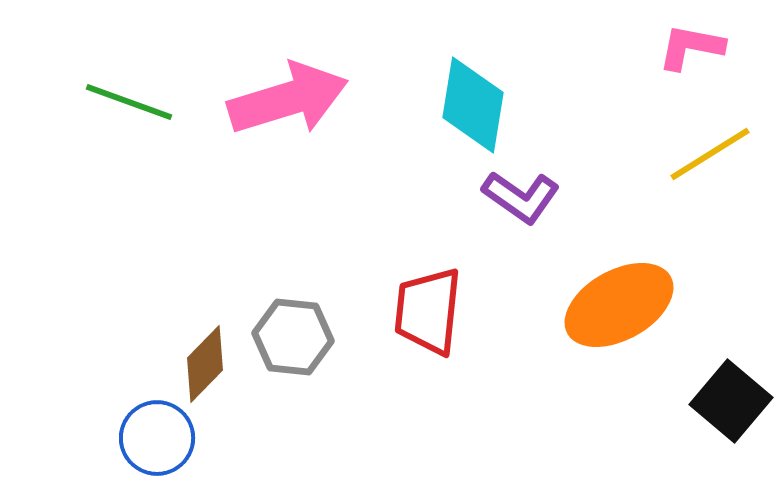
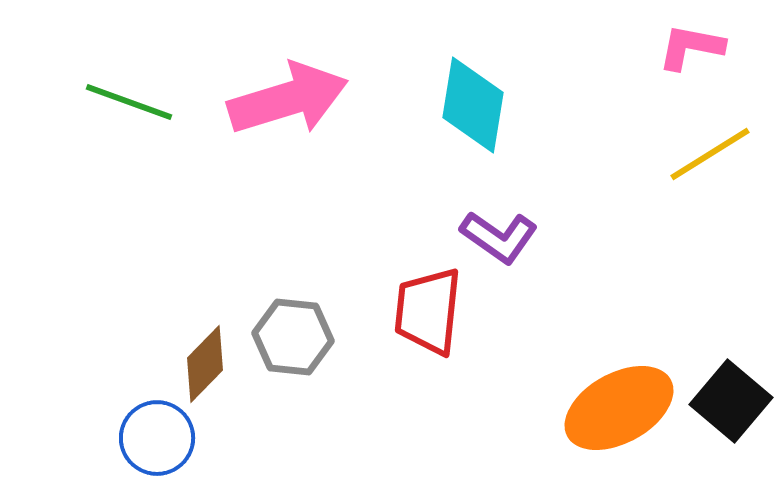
purple L-shape: moved 22 px left, 40 px down
orange ellipse: moved 103 px down
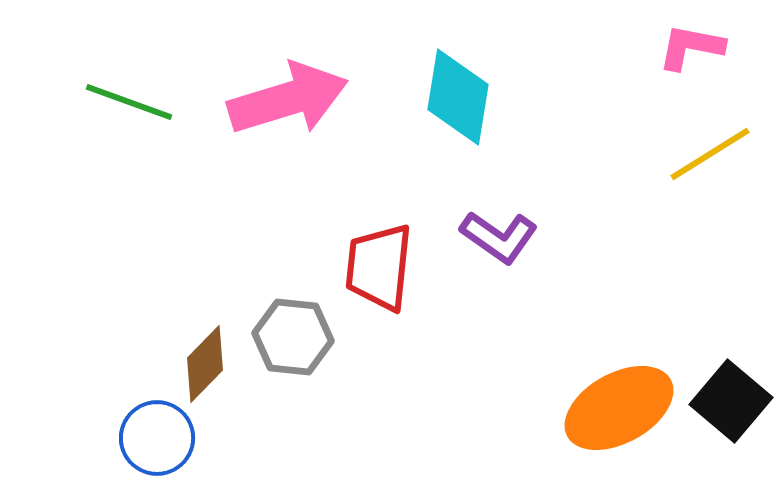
cyan diamond: moved 15 px left, 8 px up
red trapezoid: moved 49 px left, 44 px up
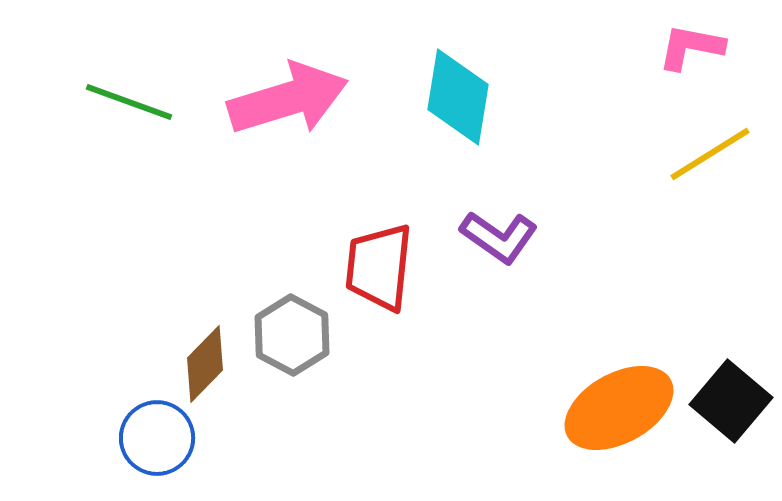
gray hexagon: moved 1 px left, 2 px up; rotated 22 degrees clockwise
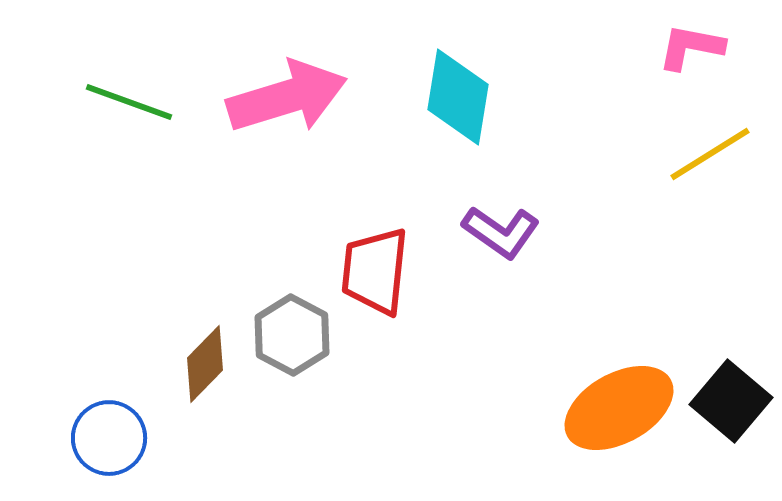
pink arrow: moved 1 px left, 2 px up
purple L-shape: moved 2 px right, 5 px up
red trapezoid: moved 4 px left, 4 px down
blue circle: moved 48 px left
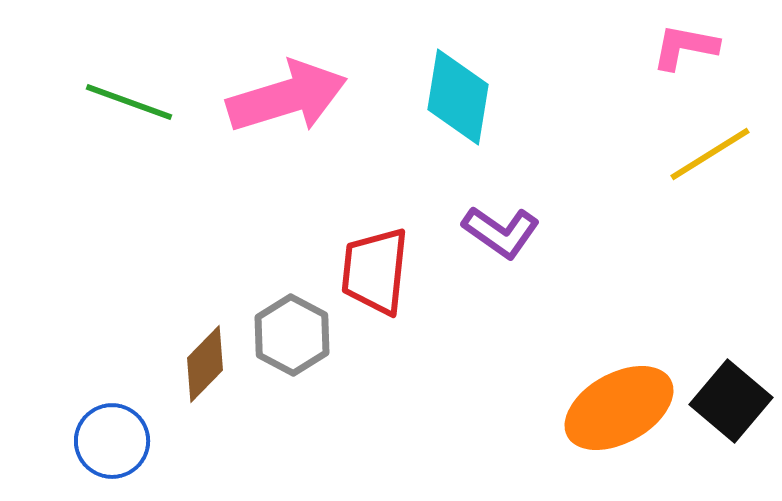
pink L-shape: moved 6 px left
blue circle: moved 3 px right, 3 px down
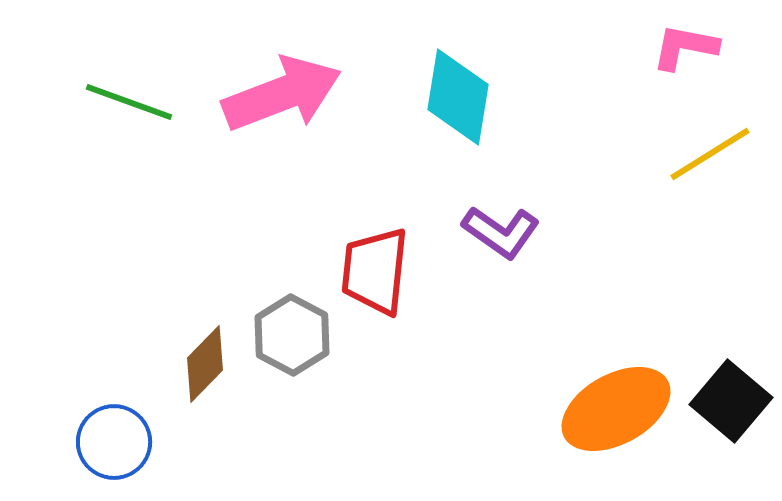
pink arrow: moved 5 px left, 3 px up; rotated 4 degrees counterclockwise
orange ellipse: moved 3 px left, 1 px down
blue circle: moved 2 px right, 1 px down
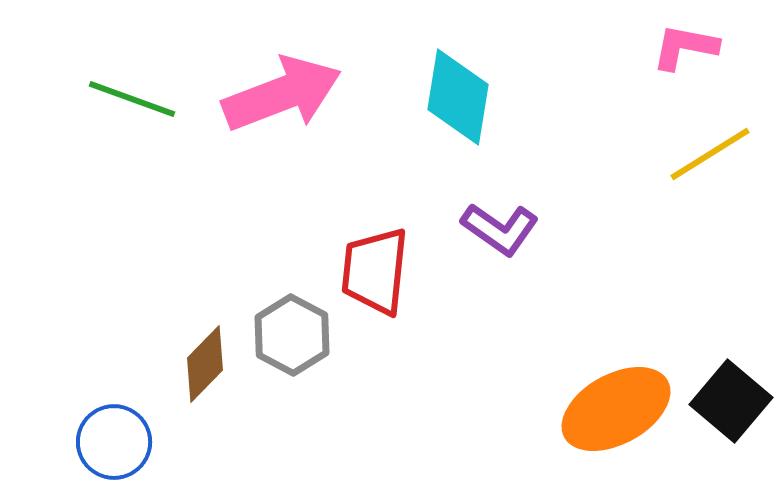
green line: moved 3 px right, 3 px up
purple L-shape: moved 1 px left, 3 px up
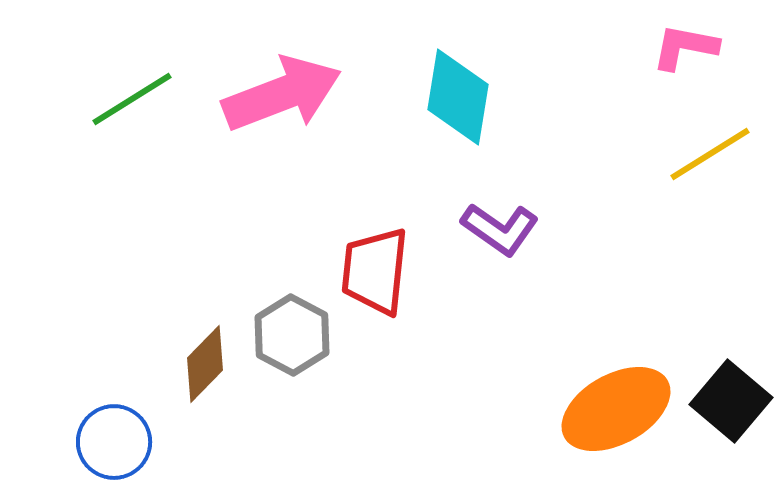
green line: rotated 52 degrees counterclockwise
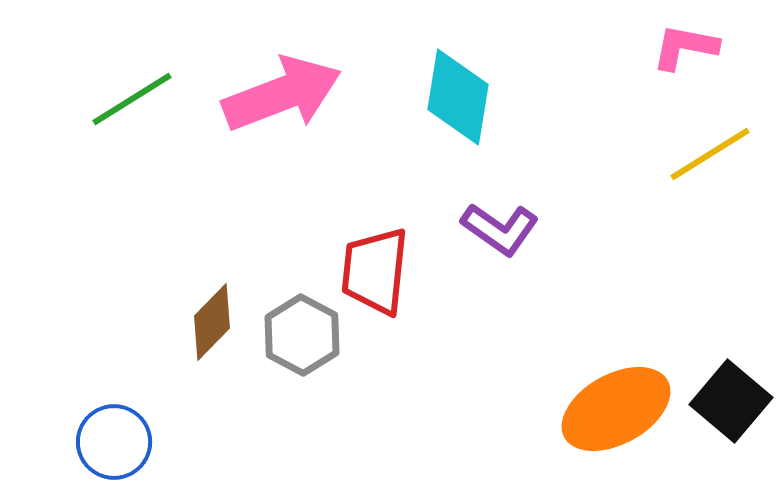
gray hexagon: moved 10 px right
brown diamond: moved 7 px right, 42 px up
